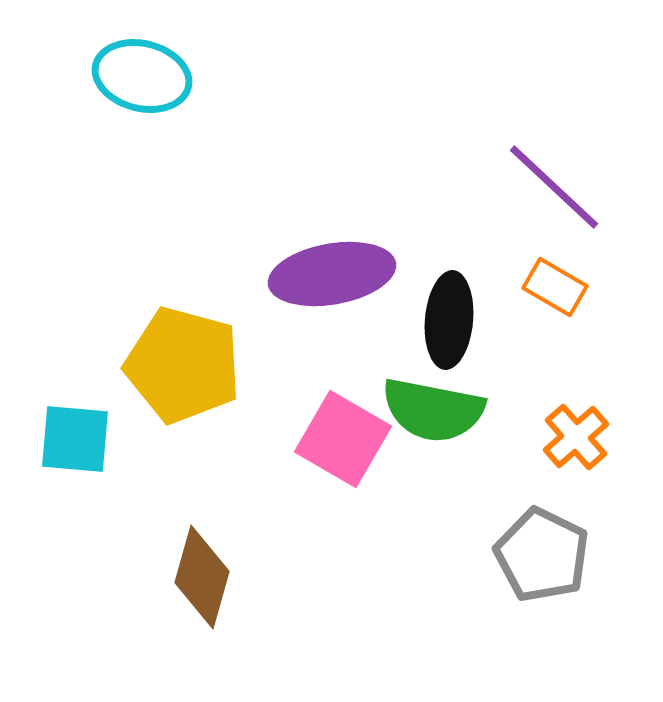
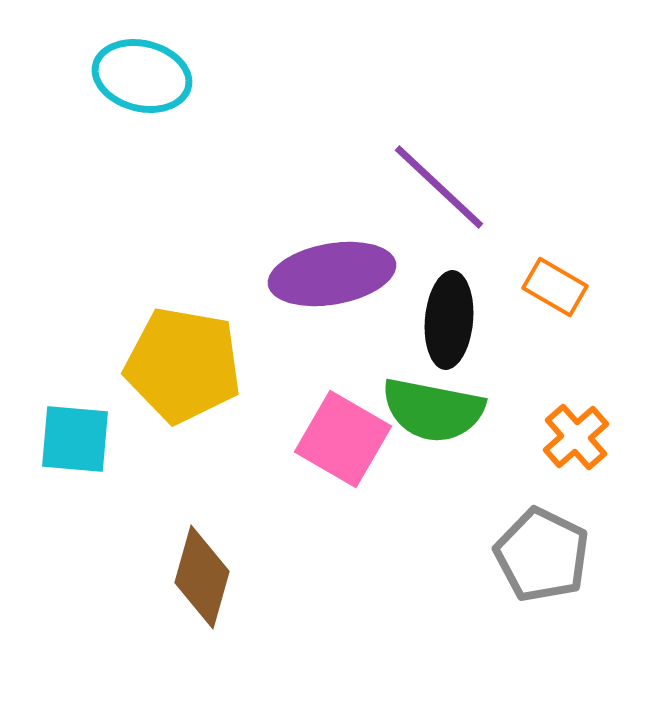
purple line: moved 115 px left
yellow pentagon: rotated 5 degrees counterclockwise
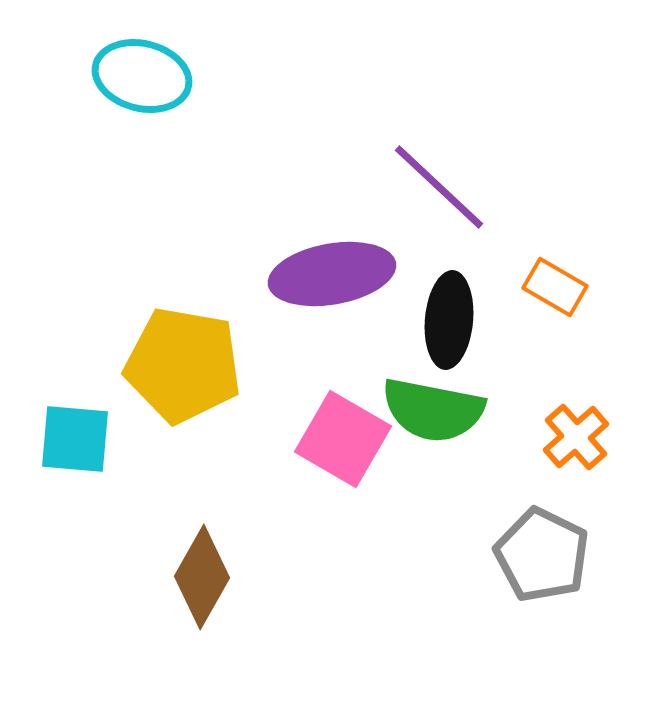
brown diamond: rotated 14 degrees clockwise
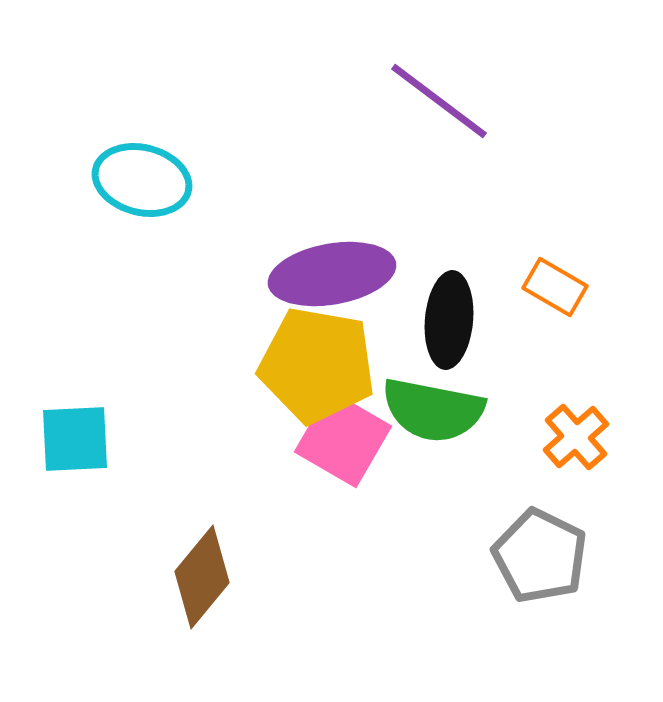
cyan ellipse: moved 104 px down
purple line: moved 86 px up; rotated 6 degrees counterclockwise
yellow pentagon: moved 134 px right
cyan square: rotated 8 degrees counterclockwise
gray pentagon: moved 2 px left, 1 px down
brown diamond: rotated 10 degrees clockwise
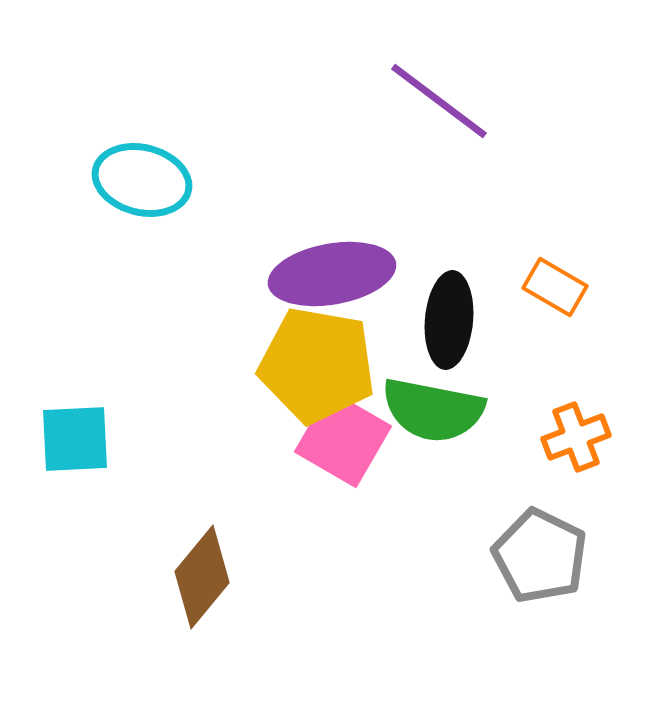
orange cross: rotated 20 degrees clockwise
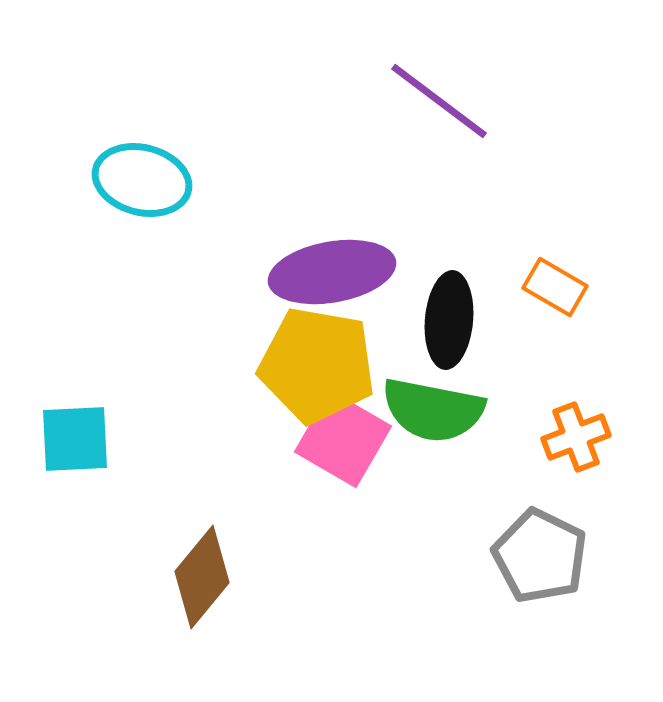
purple ellipse: moved 2 px up
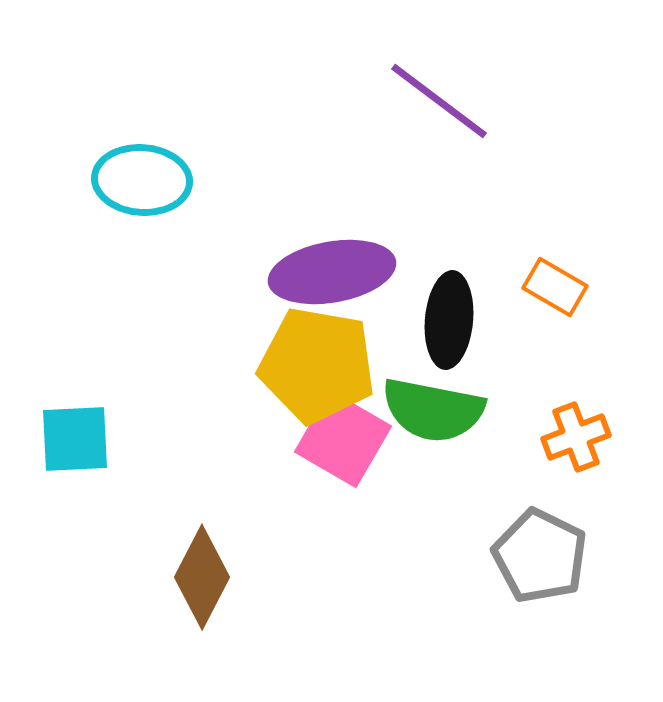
cyan ellipse: rotated 10 degrees counterclockwise
brown diamond: rotated 12 degrees counterclockwise
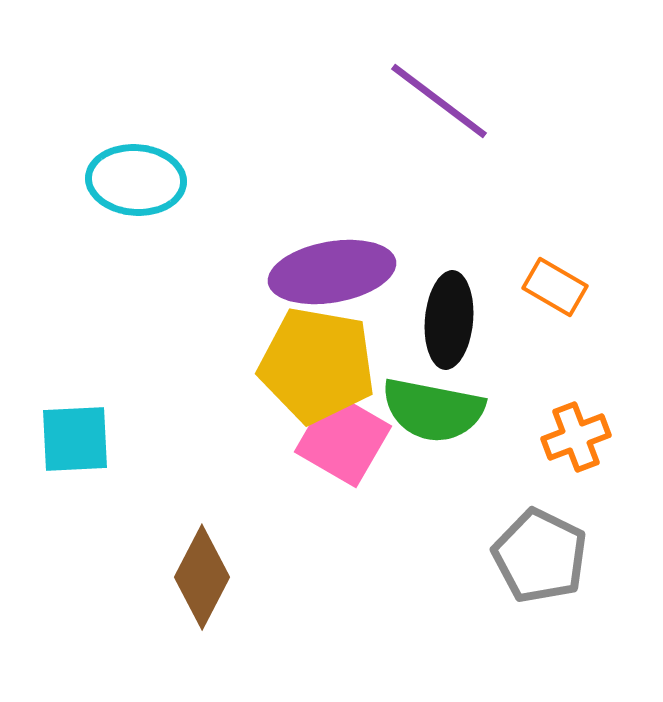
cyan ellipse: moved 6 px left
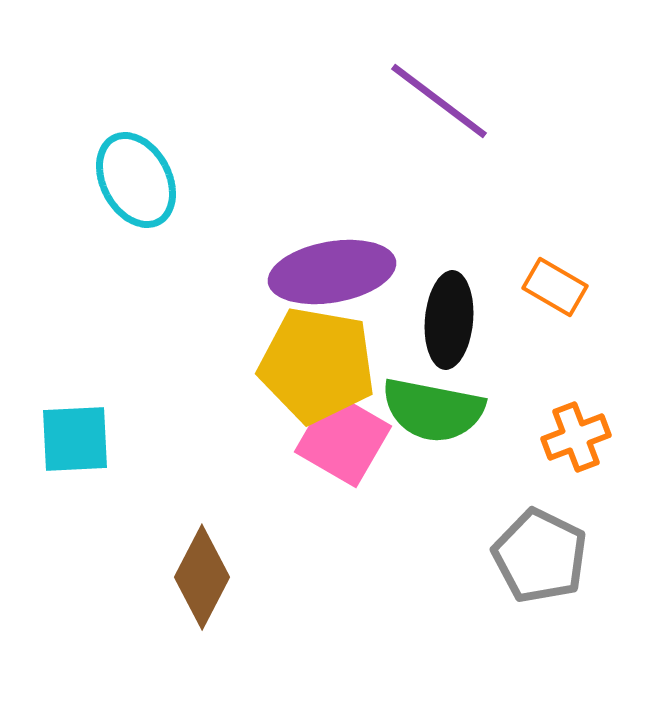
cyan ellipse: rotated 58 degrees clockwise
